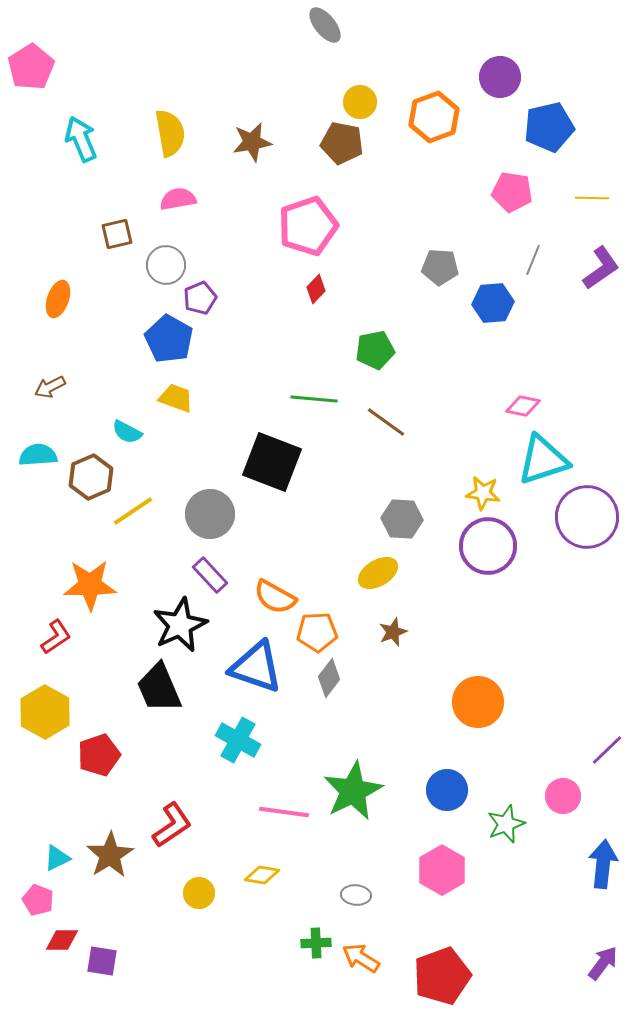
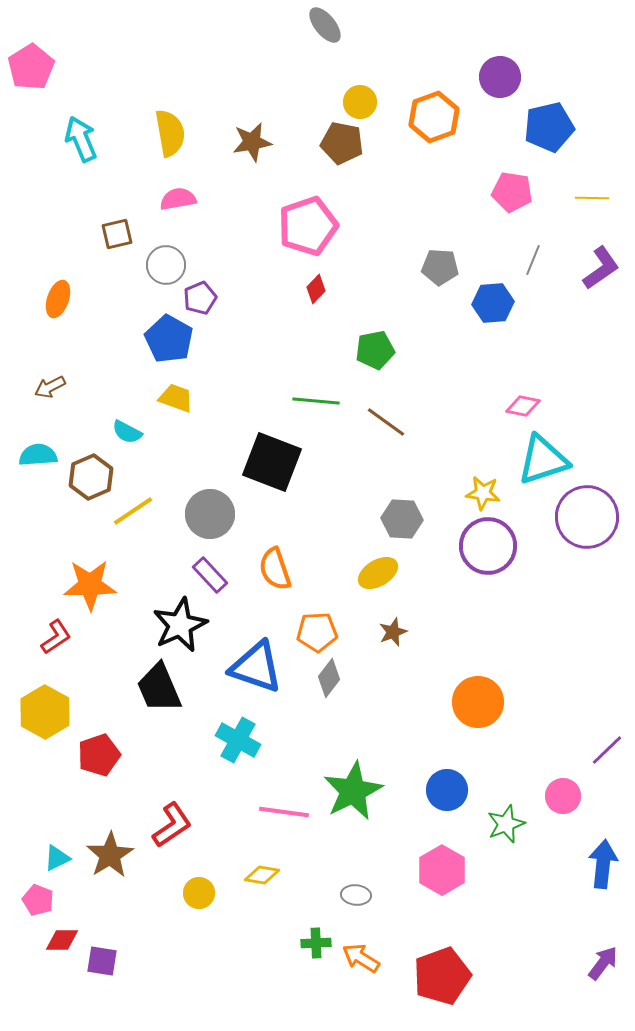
green line at (314, 399): moved 2 px right, 2 px down
orange semicircle at (275, 597): moved 28 px up; rotated 42 degrees clockwise
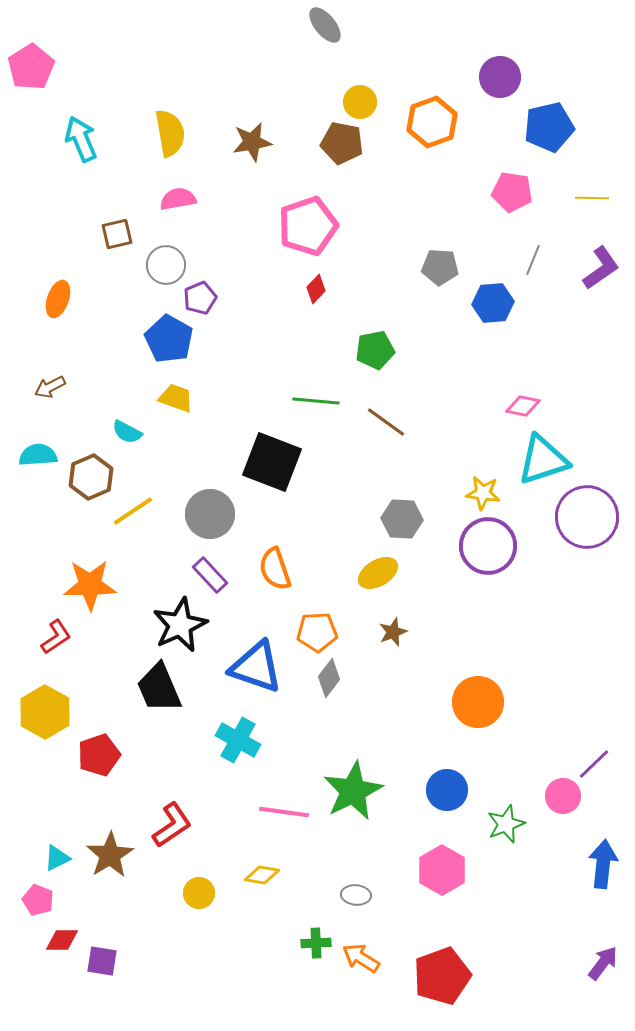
orange hexagon at (434, 117): moved 2 px left, 5 px down
purple line at (607, 750): moved 13 px left, 14 px down
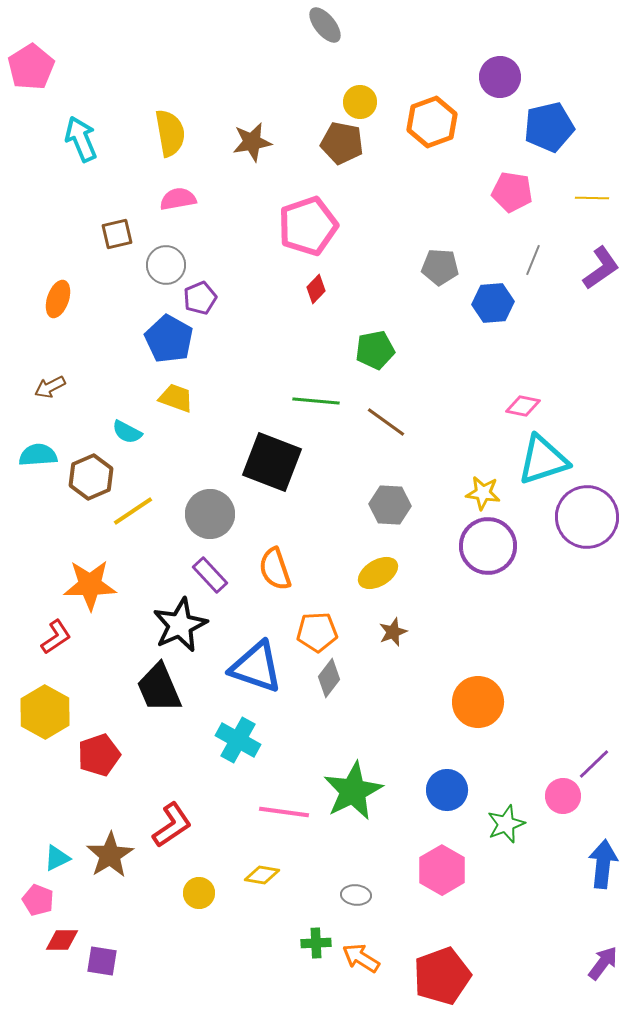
gray hexagon at (402, 519): moved 12 px left, 14 px up
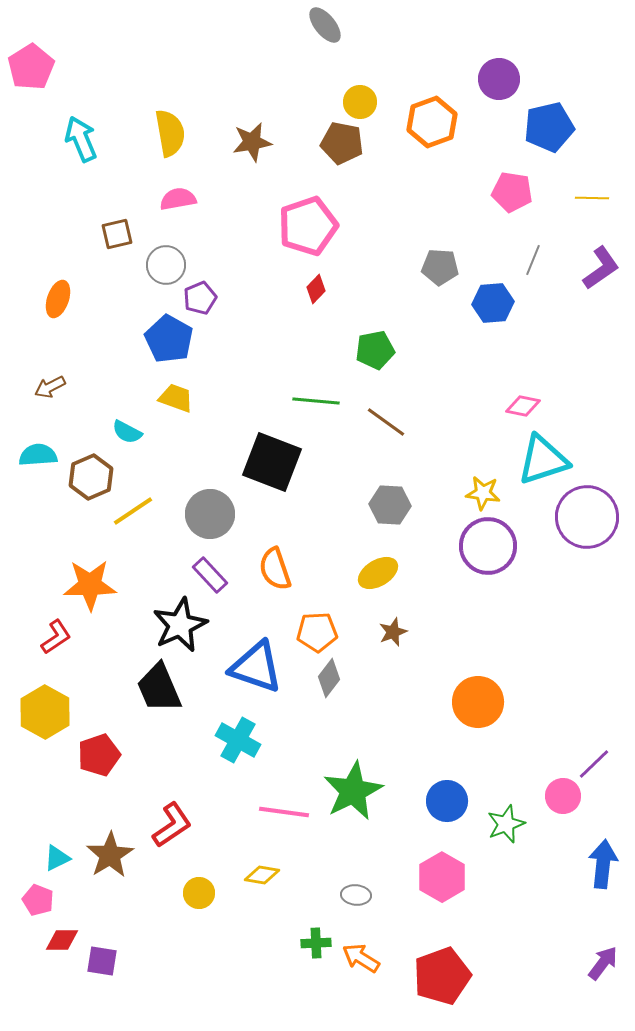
purple circle at (500, 77): moved 1 px left, 2 px down
blue circle at (447, 790): moved 11 px down
pink hexagon at (442, 870): moved 7 px down
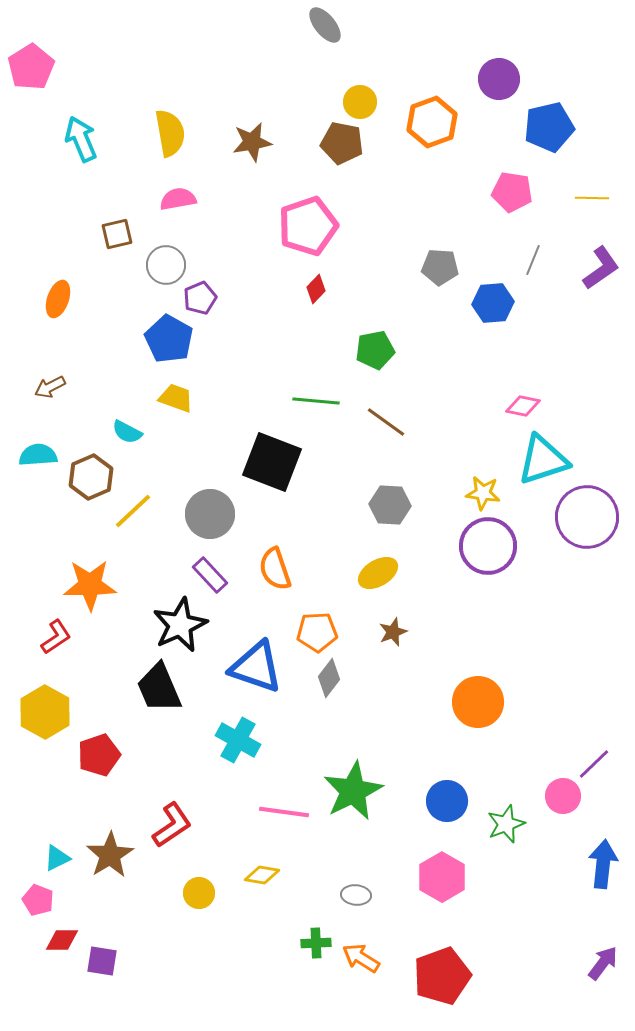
yellow line at (133, 511): rotated 9 degrees counterclockwise
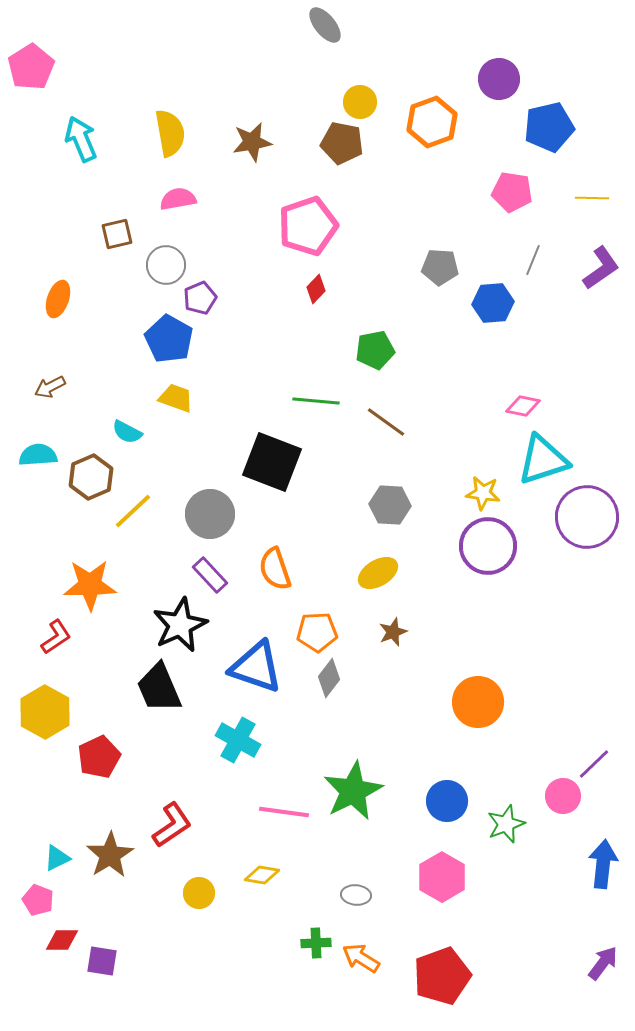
red pentagon at (99, 755): moved 2 px down; rotated 6 degrees counterclockwise
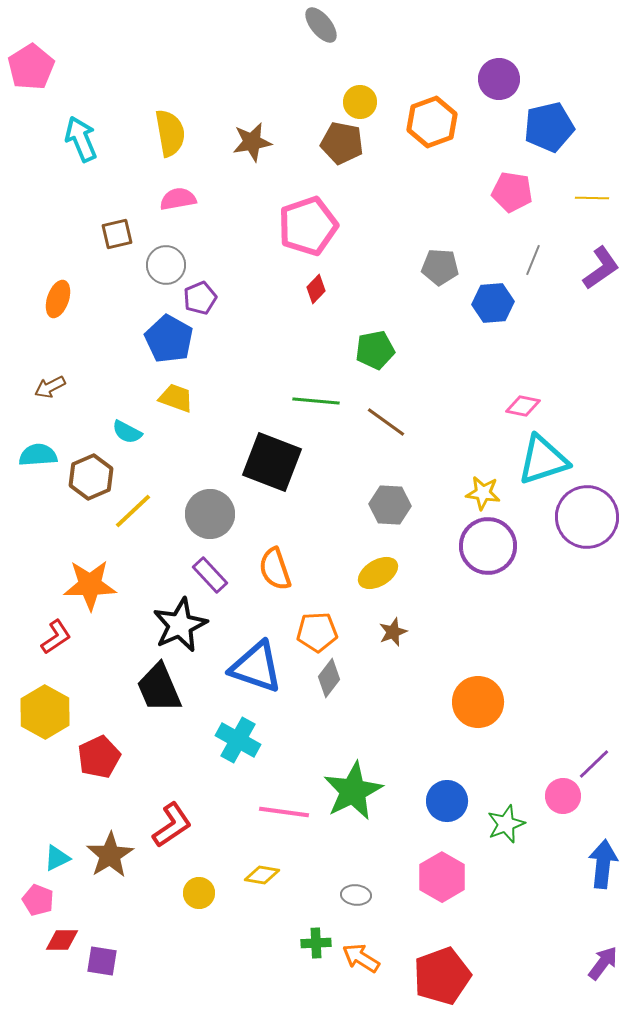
gray ellipse at (325, 25): moved 4 px left
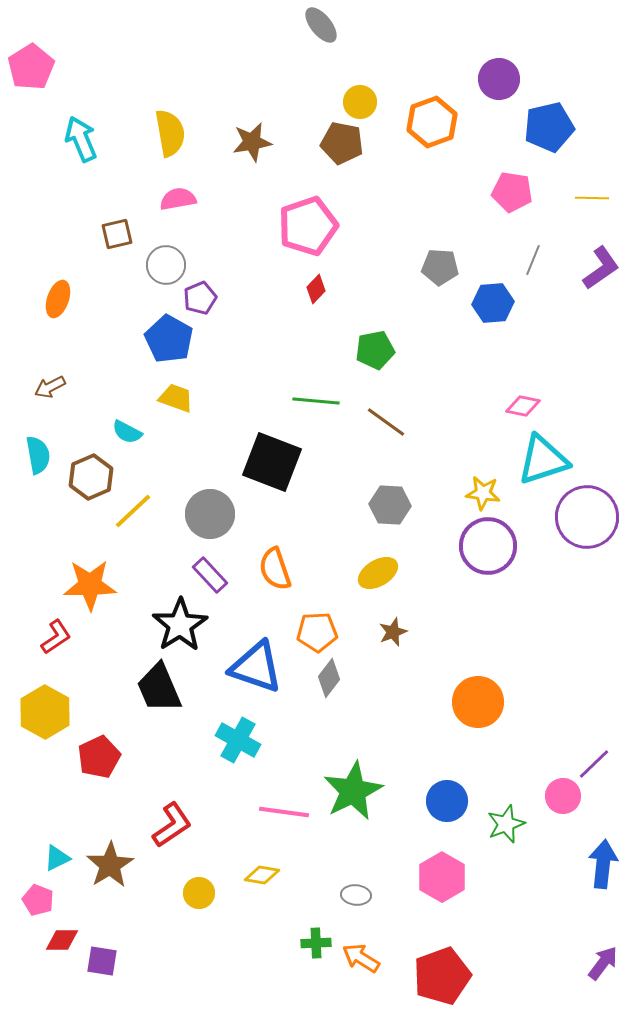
cyan semicircle at (38, 455): rotated 84 degrees clockwise
black star at (180, 625): rotated 8 degrees counterclockwise
brown star at (110, 855): moved 10 px down
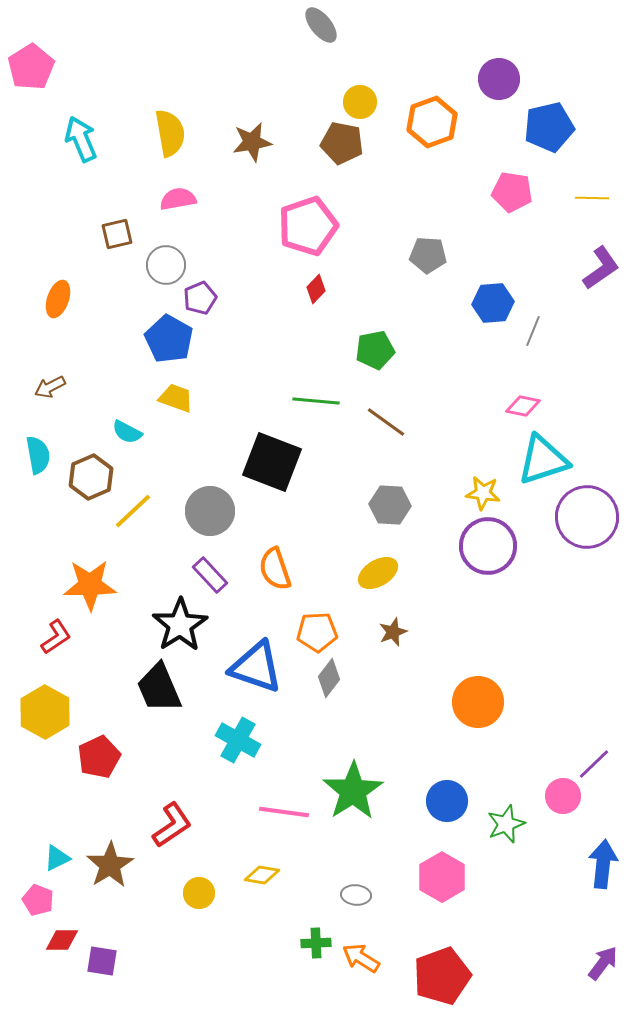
gray line at (533, 260): moved 71 px down
gray pentagon at (440, 267): moved 12 px left, 12 px up
gray circle at (210, 514): moved 3 px up
green star at (353, 791): rotated 6 degrees counterclockwise
